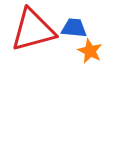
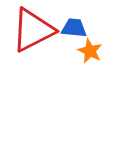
red triangle: rotated 12 degrees counterclockwise
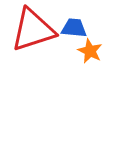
red triangle: rotated 9 degrees clockwise
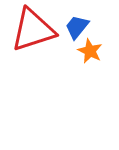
blue trapezoid: moved 3 px right, 1 px up; rotated 56 degrees counterclockwise
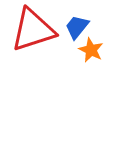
orange star: moved 1 px right, 1 px up
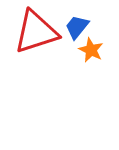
red triangle: moved 3 px right, 2 px down
